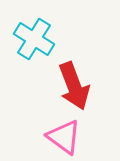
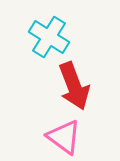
cyan cross: moved 15 px right, 2 px up
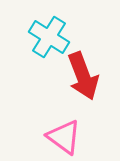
red arrow: moved 9 px right, 10 px up
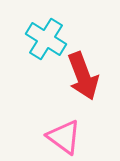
cyan cross: moved 3 px left, 2 px down
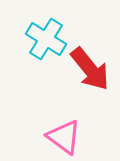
red arrow: moved 7 px right, 7 px up; rotated 18 degrees counterclockwise
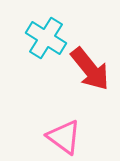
cyan cross: moved 1 px up
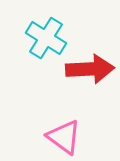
red arrow: rotated 54 degrees counterclockwise
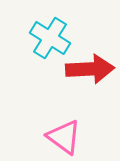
cyan cross: moved 4 px right
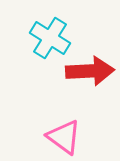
red arrow: moved 2 px down
